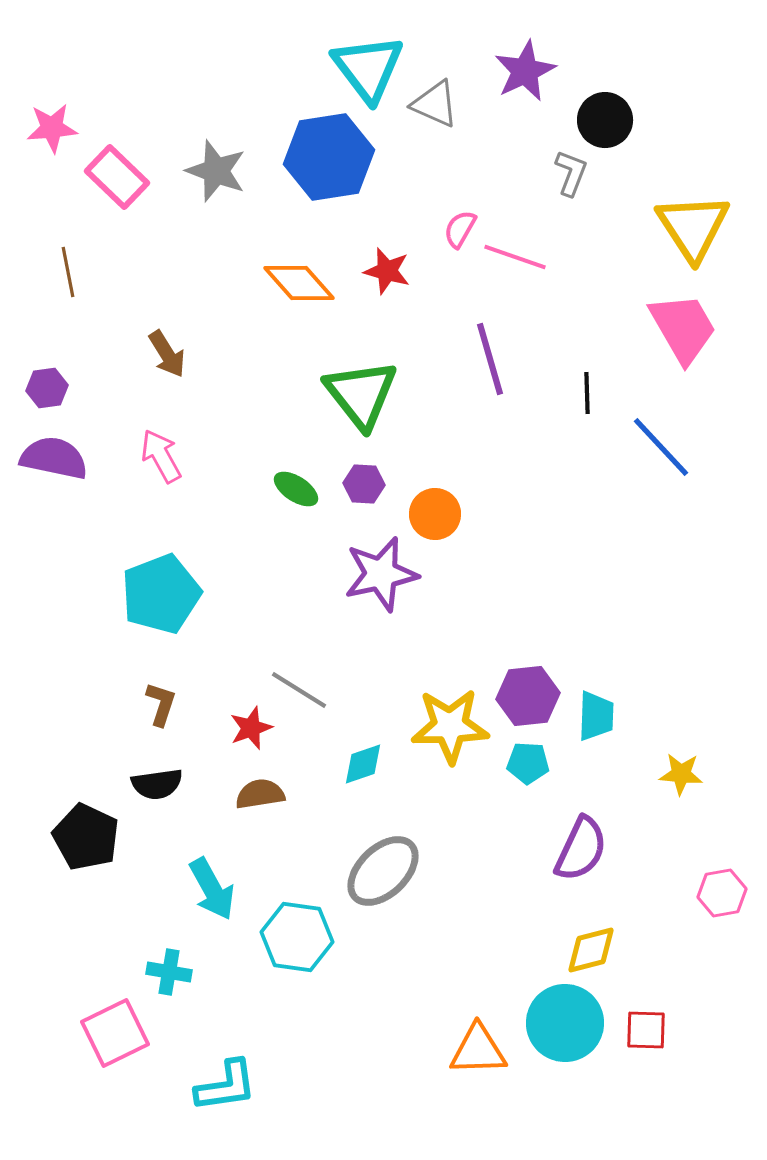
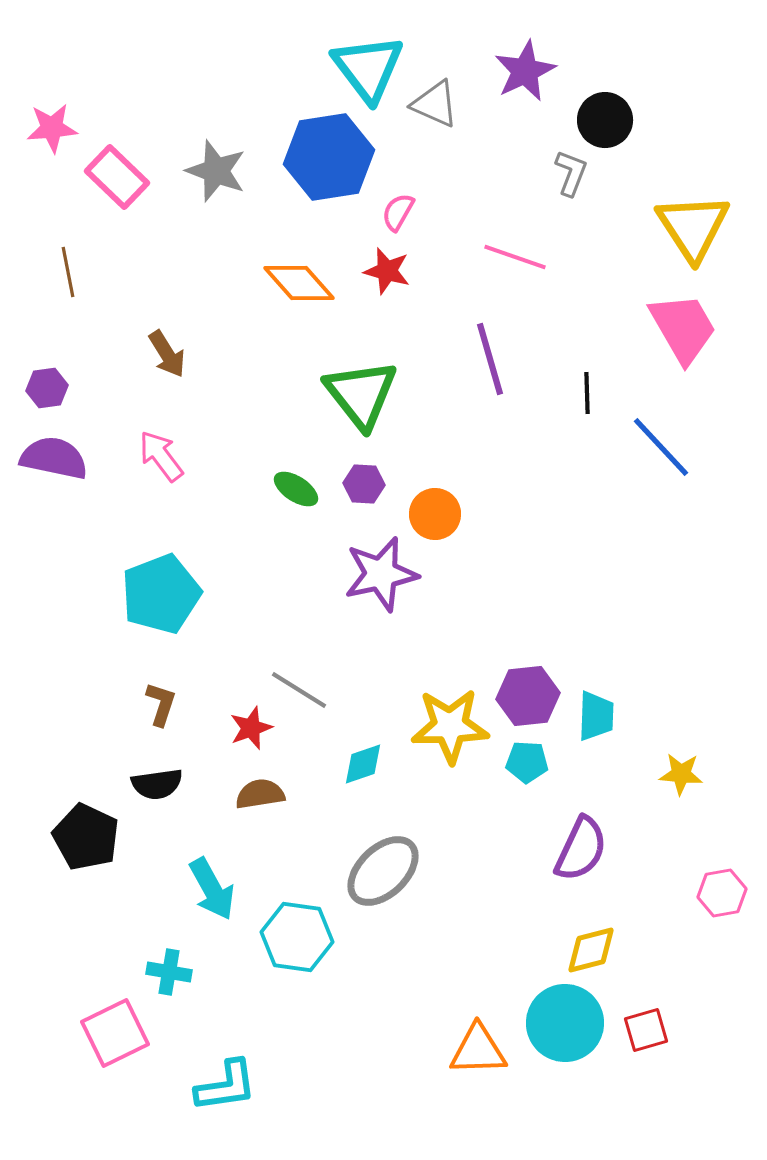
pink semicircle at (460, 229): moved 62 px left, 17 px up
pink arrow at (161, 456): rotated 8 degrees counterclockwise
cyan pentagon at (528, 763): moved 1 px left, 1 px up
red square at (646, 1030): rotated 18 degrees counterclockwise
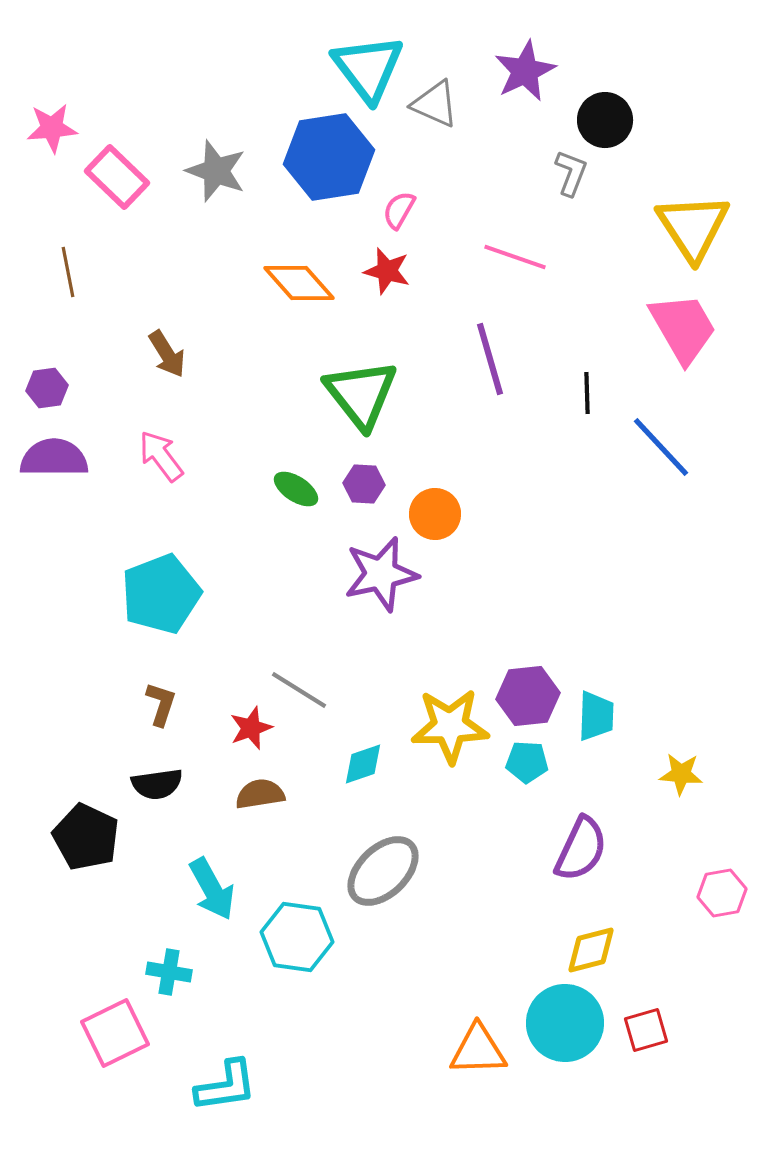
pink semicircle at (398, 212): moved 1 px right, 2 px up
purple semicircle at (54, 458): rotated 12 degrees counterclockwise
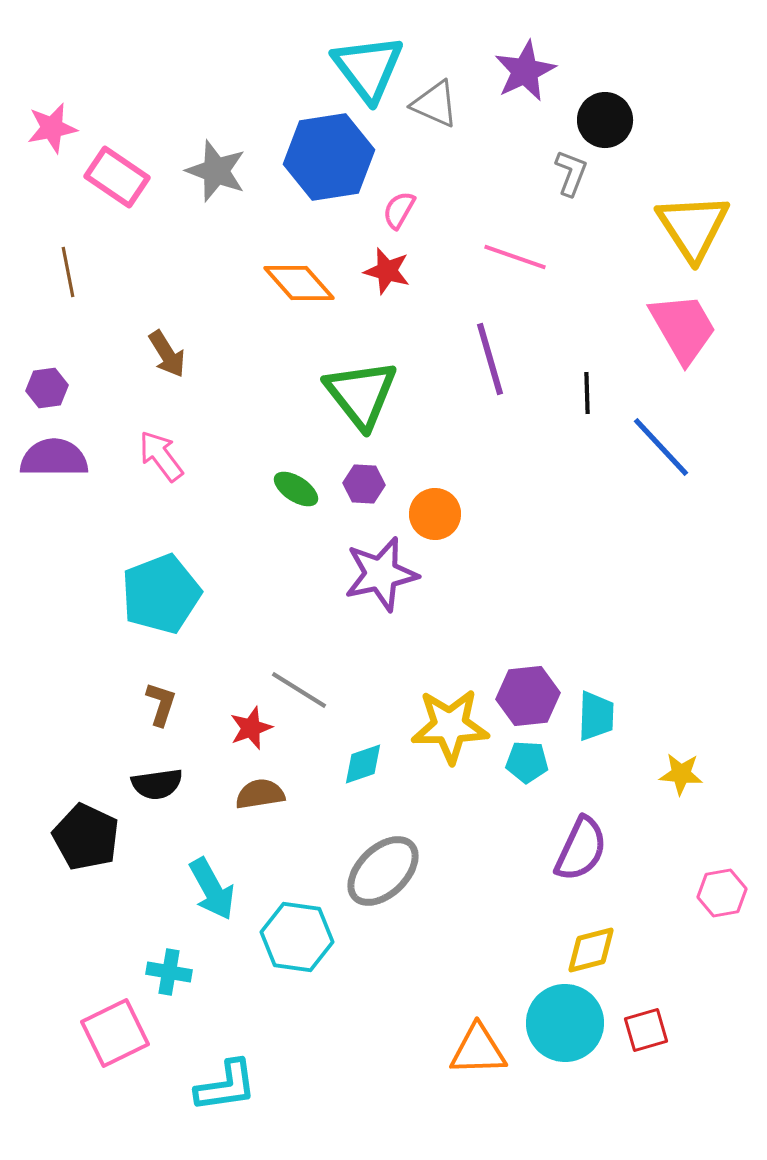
pink star at (52, 128): rotated 6 degrees counterclockwise
pink rectangle at (117, 177): rotated 10 degrees counterclockwise
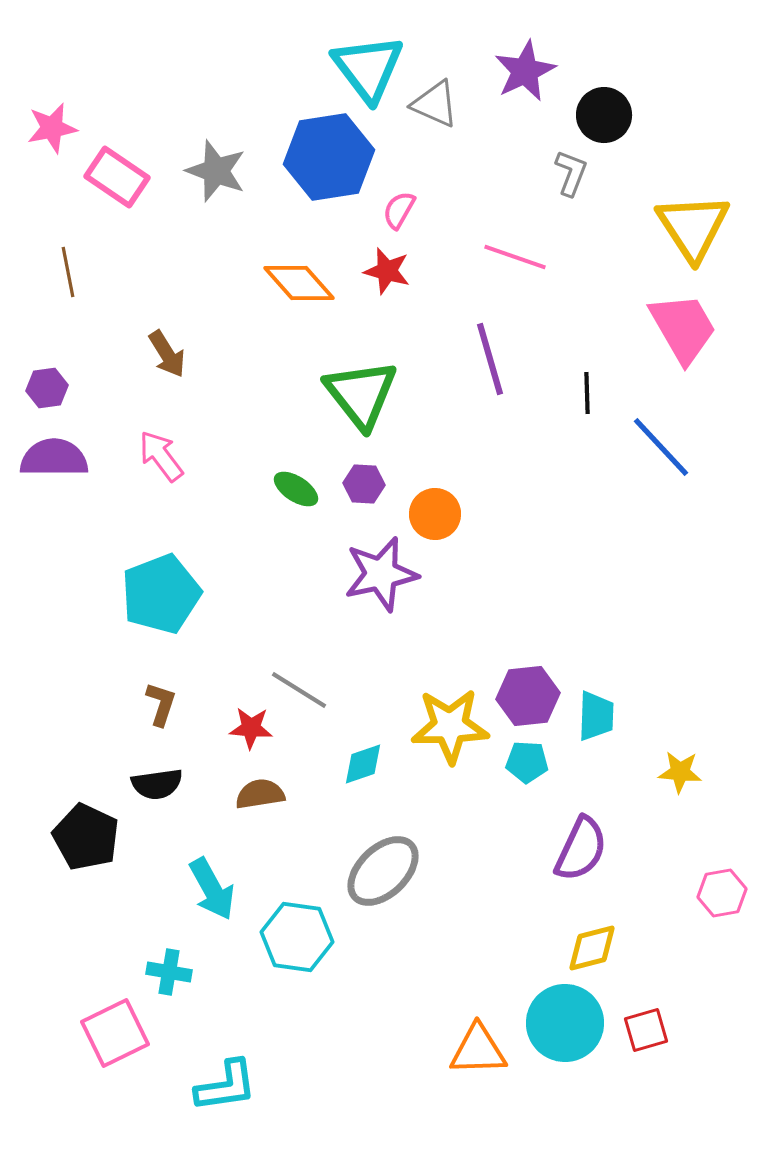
black circle at (605, 120): moved 1 px left, 5 px up
red star at (251, 728): rotated 24 degrees clockwise
yellow star at (681, 774): moved 1 px left, 2 px up
yellow diamond at (591, 950): moved 1 px right, 2 px up
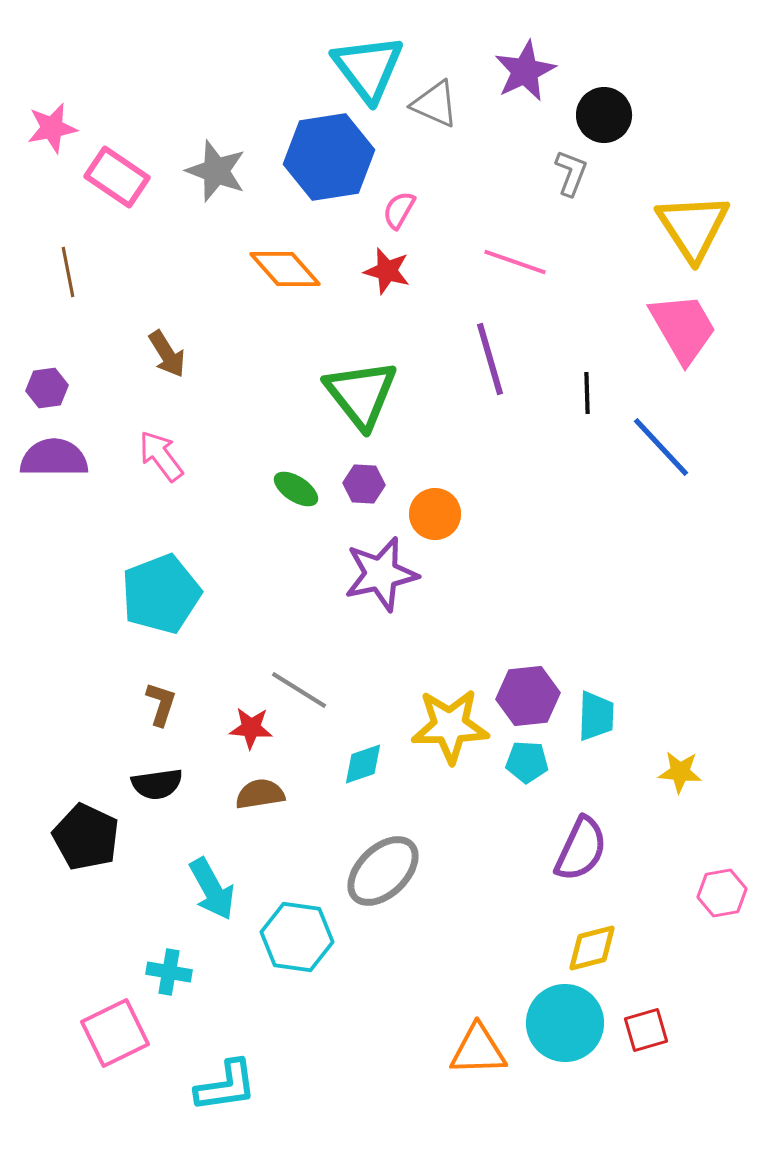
pink line at (515, 257): moved 5 px down
orange diamond at (299, 283): moved 14 px left, 14 px up
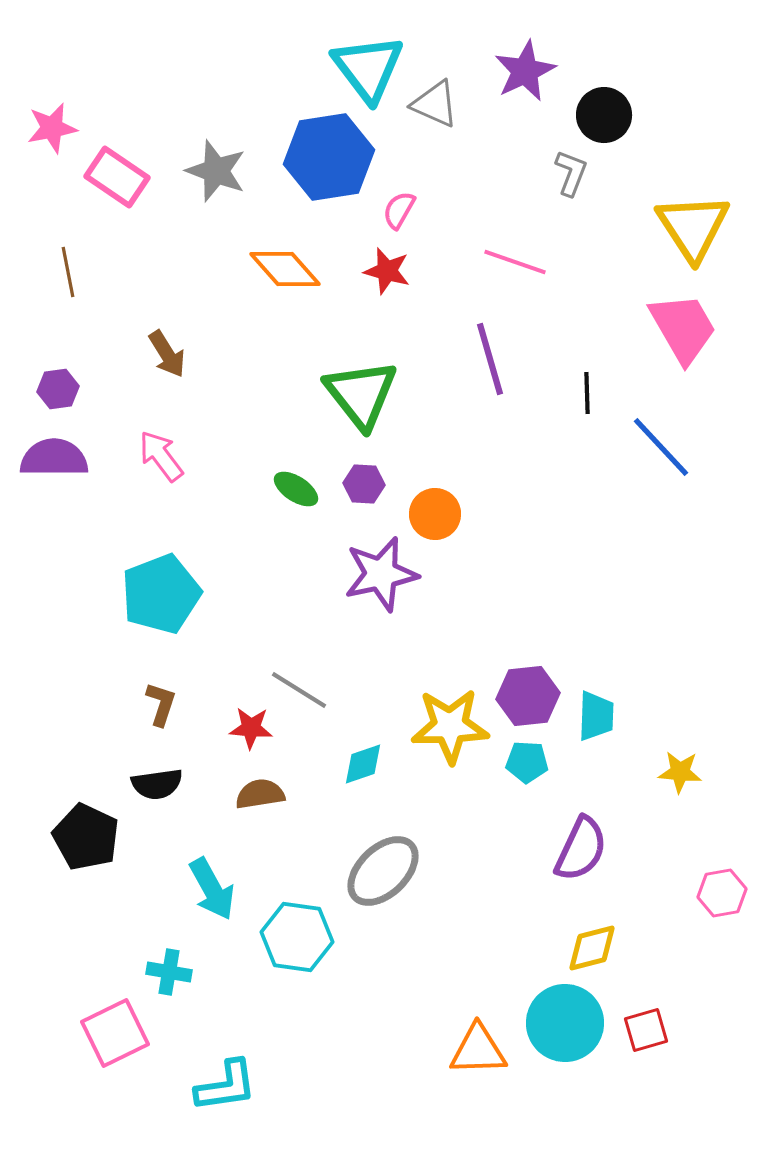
purple hexagon at (47, 388): moved 11 px right, 1 px down
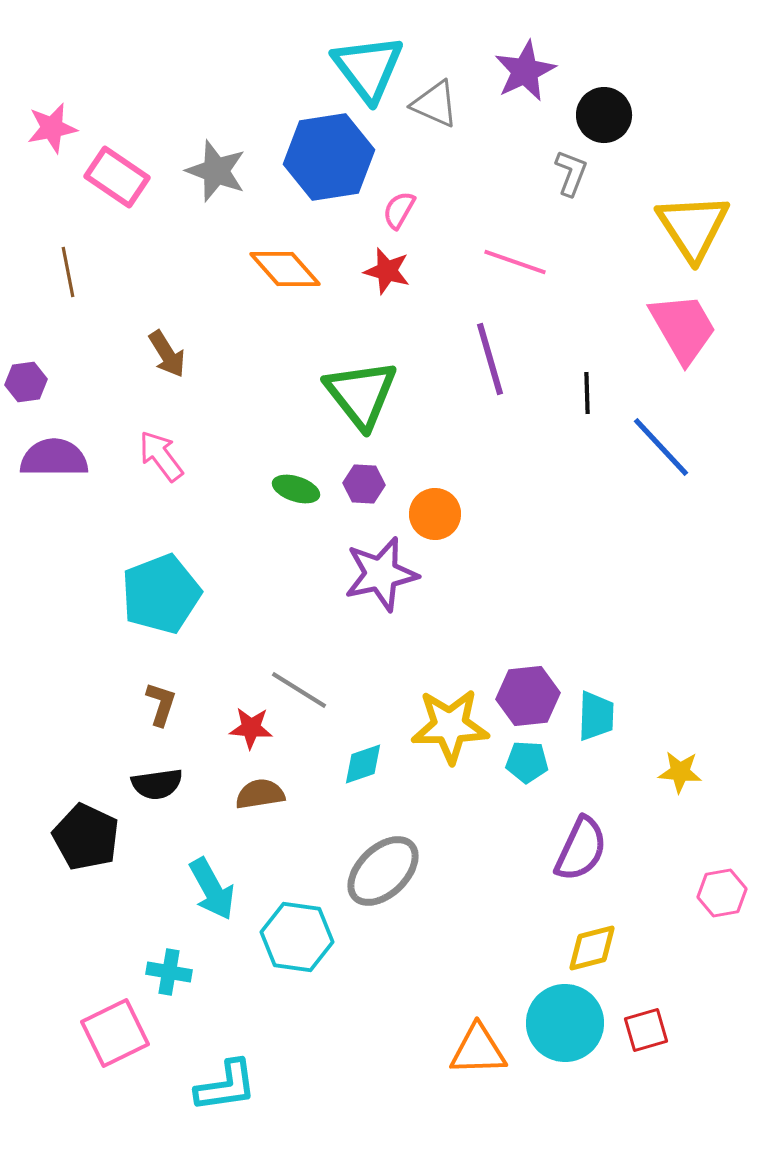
purple hexagon at (58, 389): moved 32 px left, 7 px up
green ellipse at (296, 489): rotated 15 degrees counterclockwise
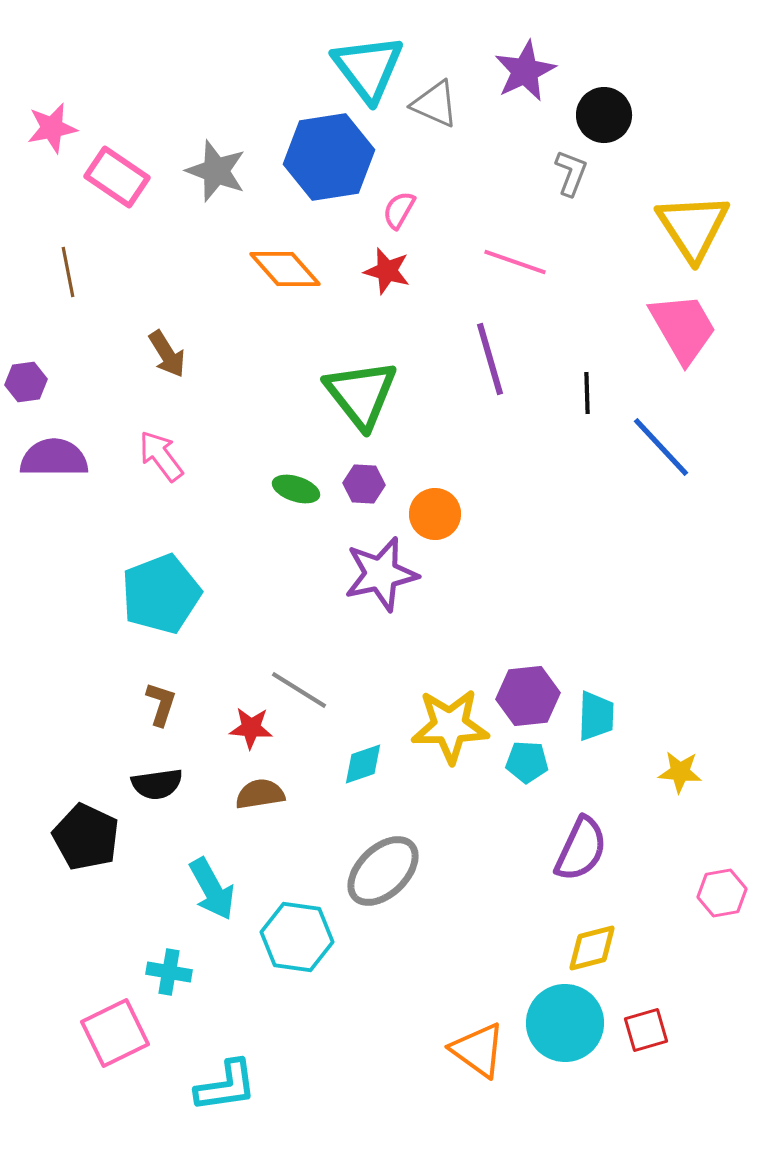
orange triangle at (478, 1050): rotated 38 degrees clockwise
